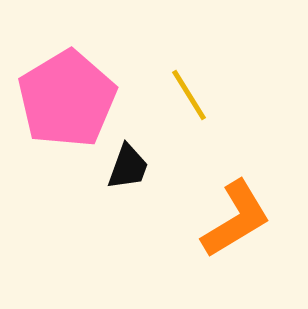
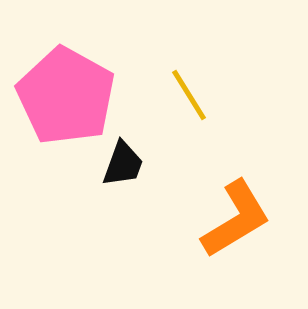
pink pentagon: moved 1 px left, 3 px up; rotated 12 degrees counterclockwise
black trapezoid: moved 5 px left, 3 px up
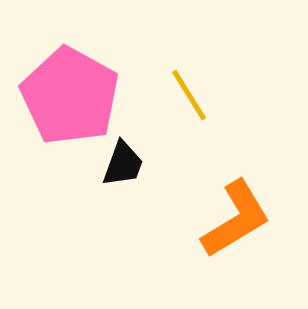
pink pentagon: moved 4 px right
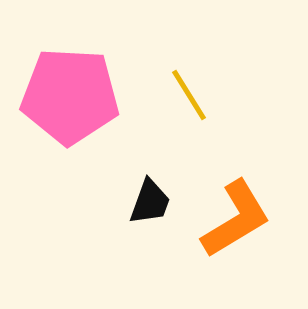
pink pentagon: rotated 26 degrees counterclockwise
black trapezoid: moved 27 px right, 38 px down
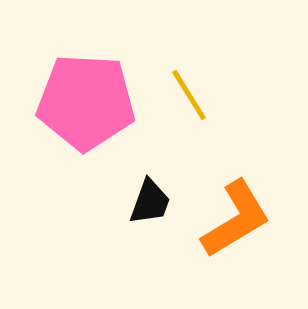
pink pentagon: moved 16 px right, 6 px down
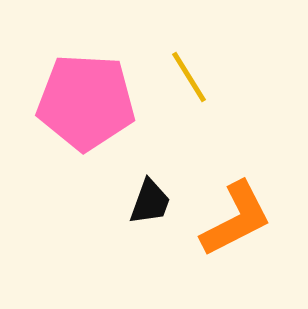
yellow line: moved 18 px up
orange L-shape: rotated 4 degrees clockwise
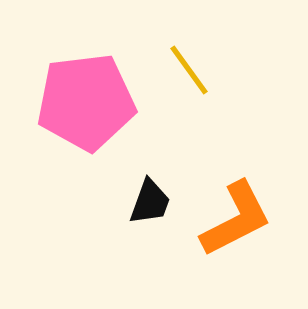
yellow line: moved 7 px up; rotated 4 degrees counterclockwise
pink pentagon: rotated 10 degrees counterclockwise
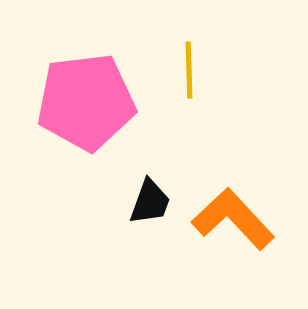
yellow line: rotated 34 degrees clockwise
orange L-shape: moved 3 px left; rotated 106 degrees counterclockwise
